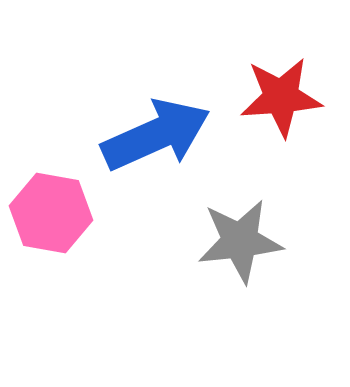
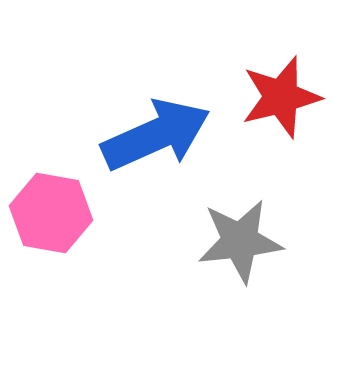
red star: rotated 10 degrees counterclockwise
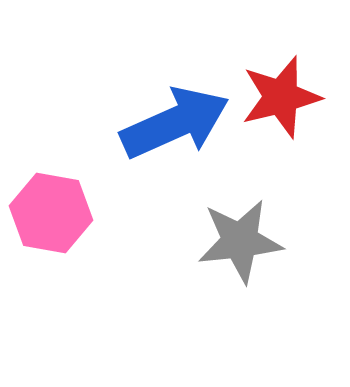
blue arrow: moved 19 px right, 12 px up
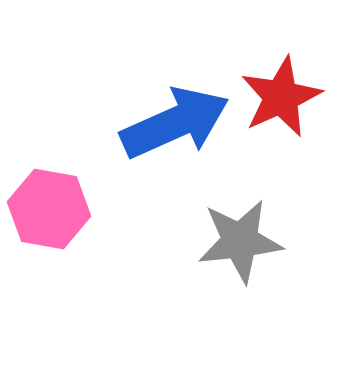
red star: rotated 10 degrees counterclockwise
pink hexagon: moved 2 px left, 4 px up
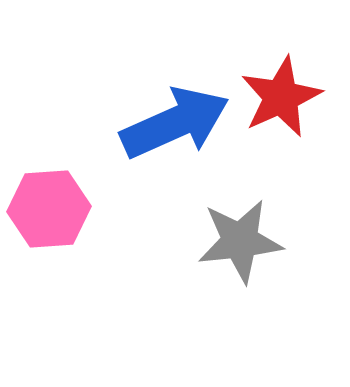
pink hexagon: rotated 14 degrees counterclockwise
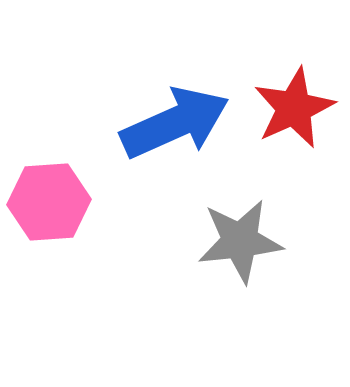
red star: moved 13 px right, 11 px down
pink hexagon: moved 7 px up
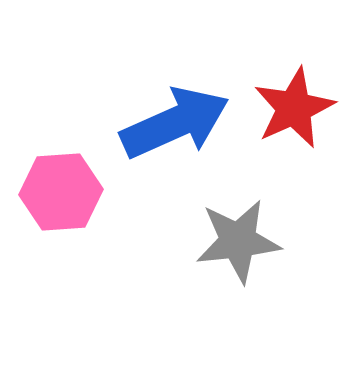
pink hexagon: moved 12 px right, 10 px up
gray star: moved 2 px left
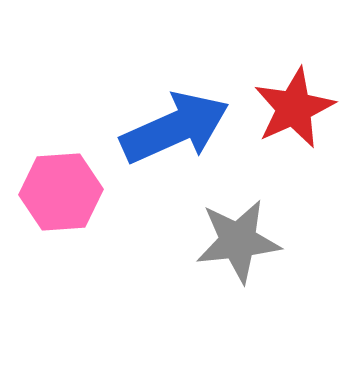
blue arrow: moved 5 px down
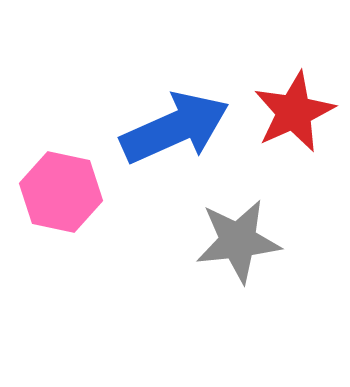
red star: moved 4 px down
pink hexagon: rotated 16 degrees clockwise
